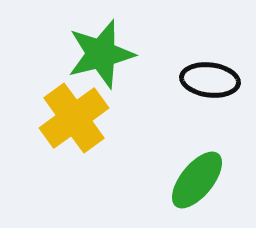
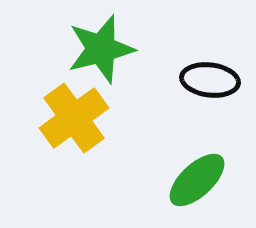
green star: moved 5 px up
green ellipse: rotated 8 degrees clockwise
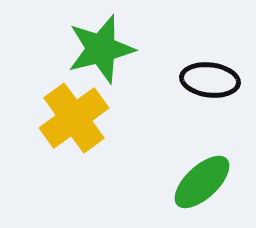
green ellipse: moved 5 px right, 2 px down
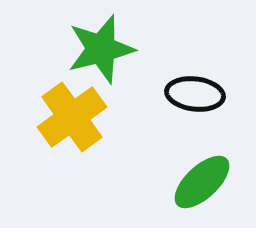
black ellipse: moved 15 px left, 14 px down
yellow cross: moved 2 px left, 1 px up
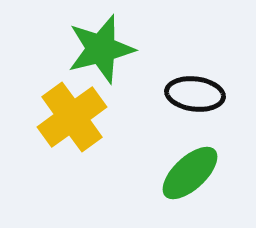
green ellipse: moved 12 px left, 9 px up
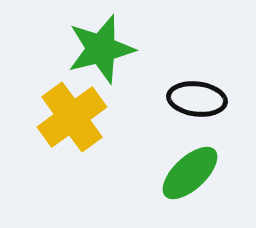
black ellipse: moved 2 px right, 5 px down
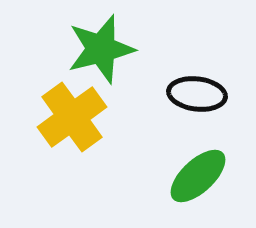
black ellipse: moved 5 px up
green ellipse: moved 8 px right, 3 px down
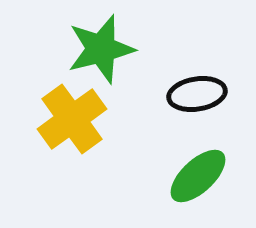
black ellipse: rotated 16 degrees counterclockwise
yellow cross: moved 2 px down
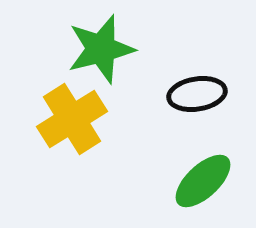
yellow cross: rotated 4 degrees clockwise
green ellipse: moved 5 px right, 5 px down
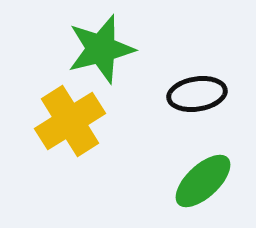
yellow cross: moved 2 px left, 2 px down
